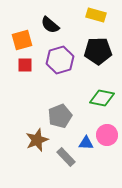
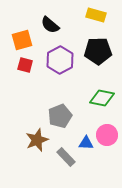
purple hexagon: rotated 12 degrees counterclockwise
red square: rotated 14 degrees clockwise
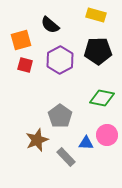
orange square: moved 1 px left
gray pentagon: rotated 15 degrees counterclockwise
